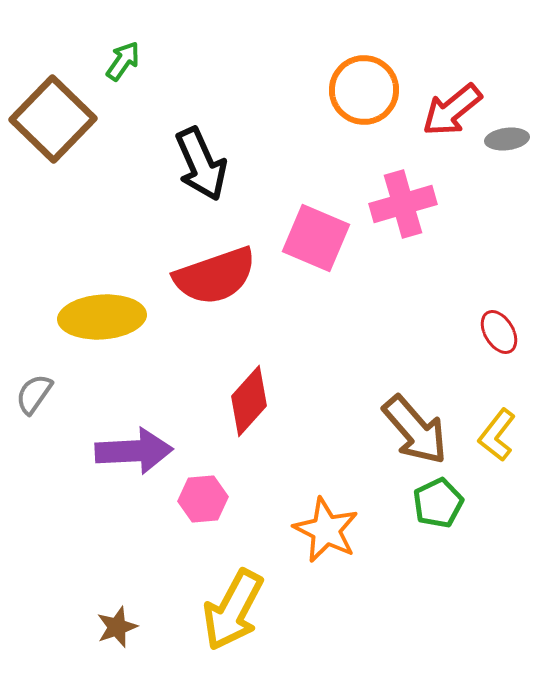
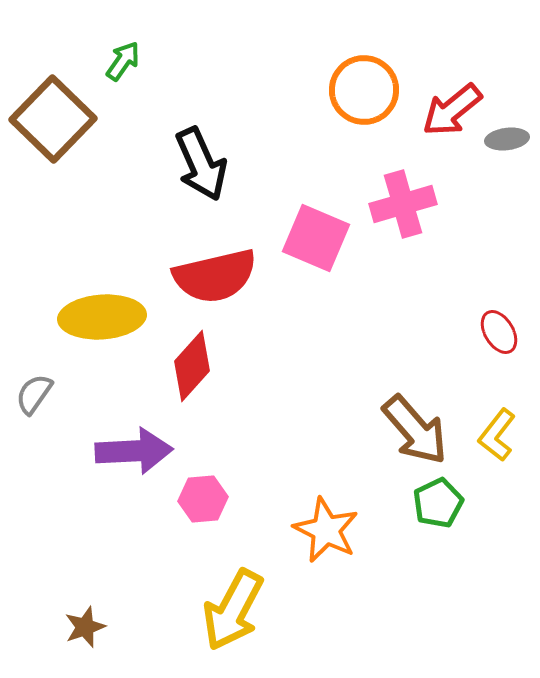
red semicircle: rotated 6 degrees clockwise
red diamond: moved 57 px left, 35 px up
brown star: moved 32 px left
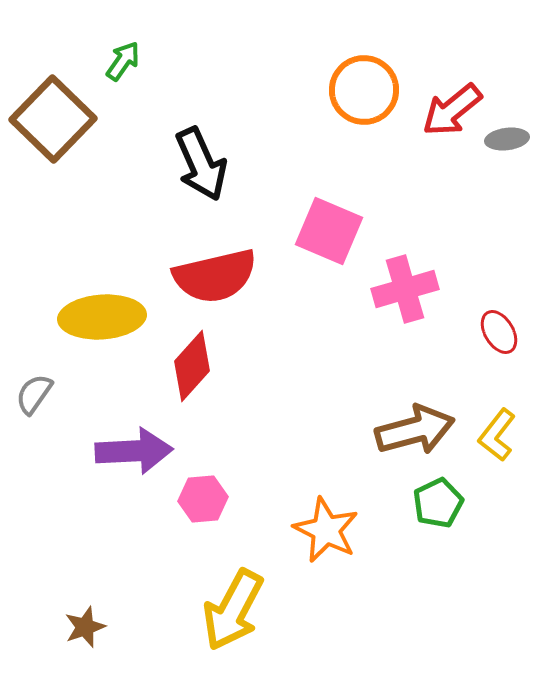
pink cross: moved 2 px right, 85 px down
pink square: moved 13 px right, 7 px up
brown arrow: rotated 64 degrees counterclockwise
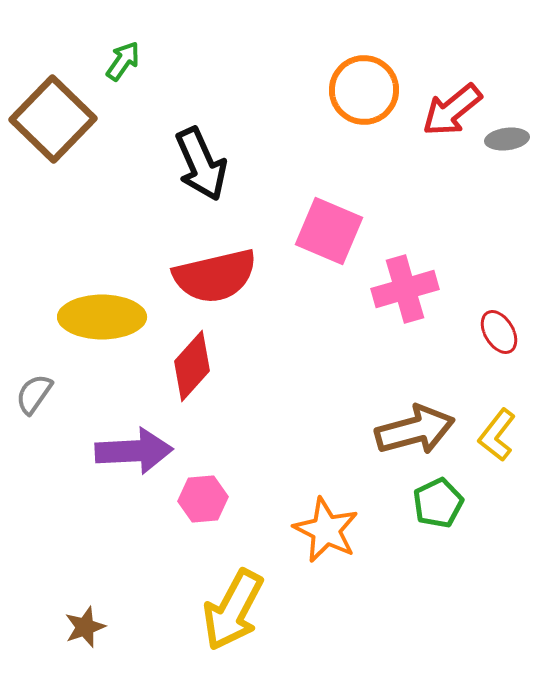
yellow ellipse: rotated 4 degrees clockwise
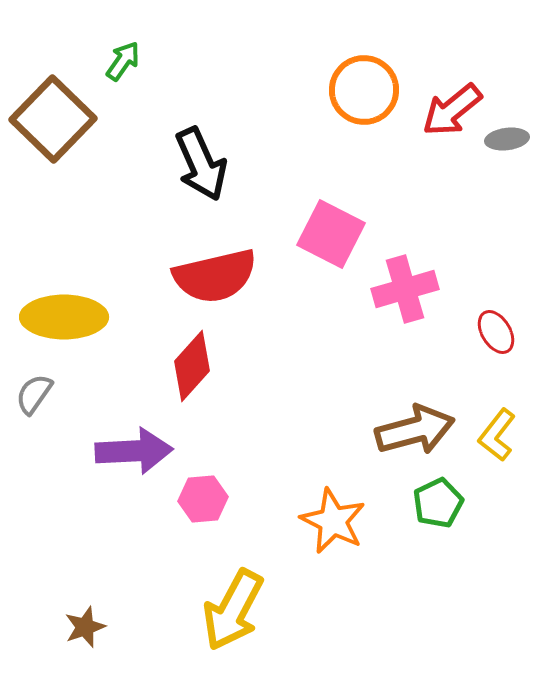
pink square: moved 2 px right, 3 px down; rotated 4 degrees clockwise
yellow ellipse: moved 38 px left
red ellipse: moved 3 px left
orange star: moved 7 px right, 9 px up
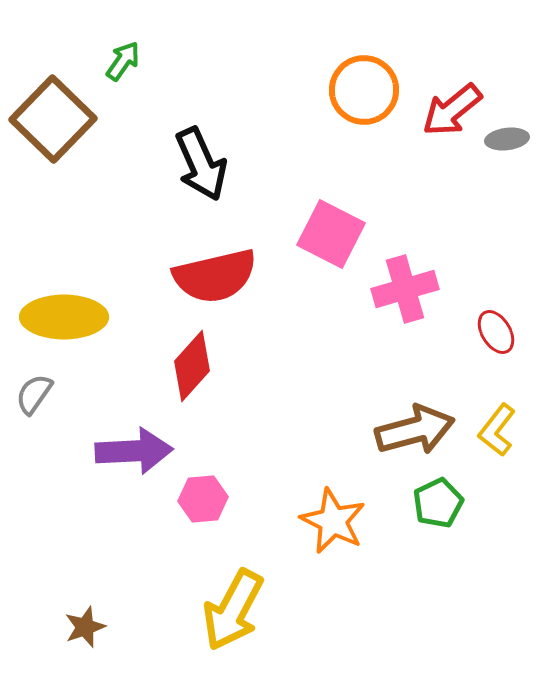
yellow L-shape: moved 5 px up
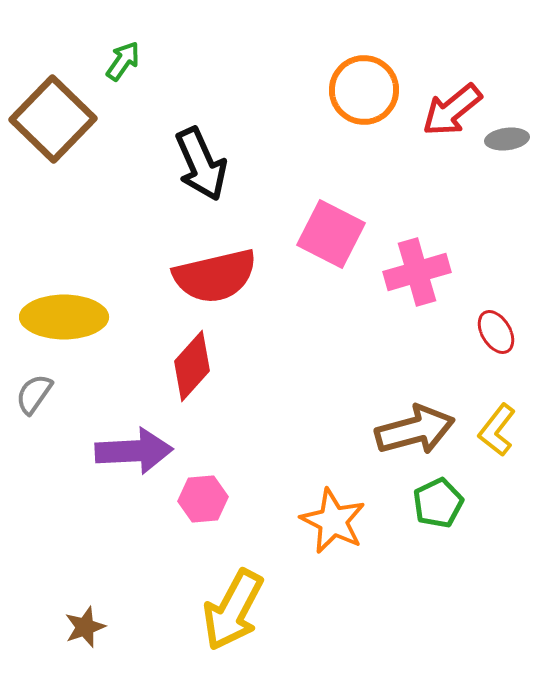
pink cross: moved 12 px right, 17 px up
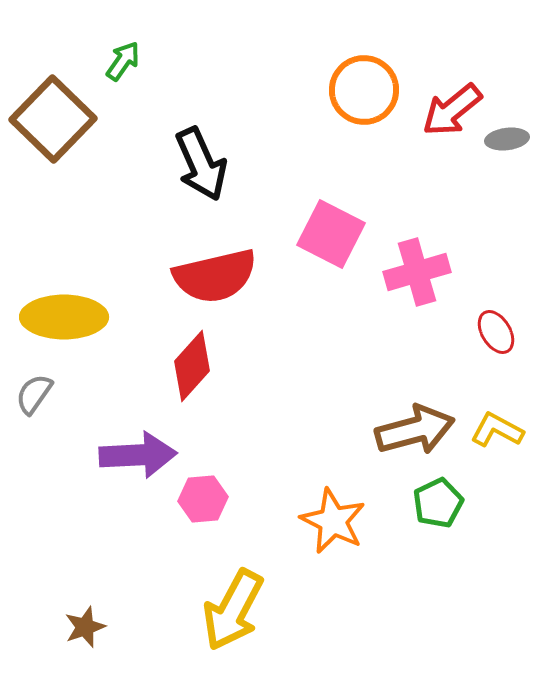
yellow L-shape: rotated 80 degrees clockwise
purple arrow: moved 4 px right, 4 px down
